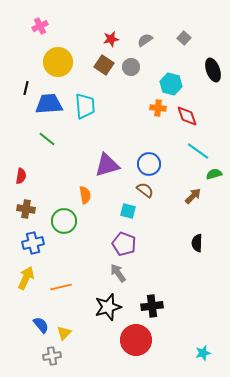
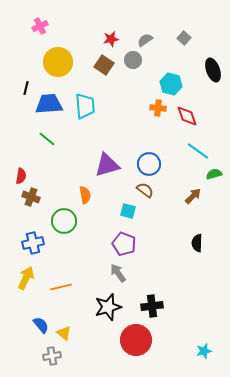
gray circle: moved 2 px right, 7 px up
brown cross: moved 5 px right, 12 px up; rotated 12 degrees clockwise
yellow triangle: rotated 35 degrees counterclockwise
cyan star: moved 1 px right, 2 px up
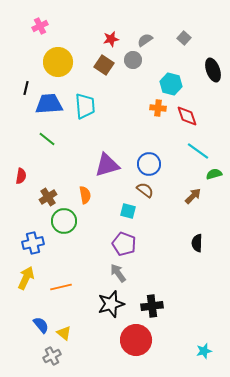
brown cross: moved 17 px right; rotated 36 degrees clockwise
black star: moved 3 px right, 3 px up
gray cross: rotated 18 degrees counterclockwise
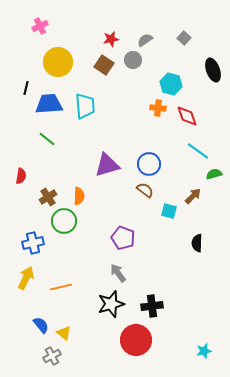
orange semicircle: moved 6 px left, 1 px down; rotated 12 degrees clockwise
cyan square: moved 41 px right
purple pentagon: moved 1 px left, 6 px up
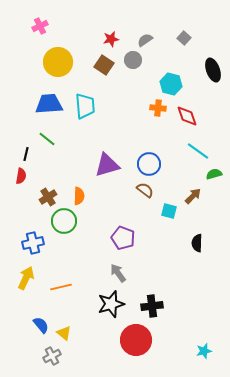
black line: moved 66 px down
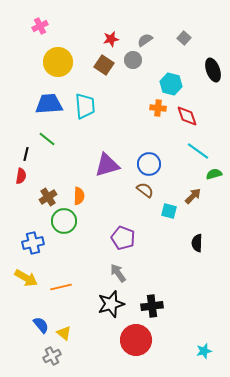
yellow arrow: rotated 95 degrees clockwise
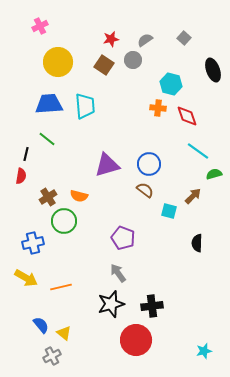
orange semicircle: rotated 102 degrees clockwise
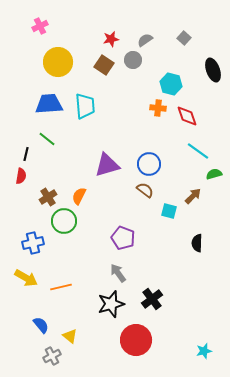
orange semicircle: rotated 102 degrees clockwise
black cross: moved 7 px up; rotated 30 degrees counterclockwise
yellow triangle: moved 6 px right, 3 px down
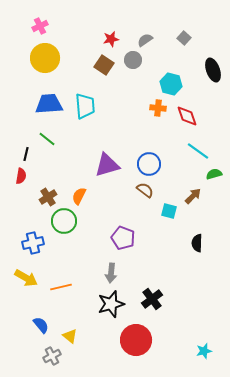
yellow circle: moved 13 px left, 4 px up
gray arrow: moved 7 px left; rotated 138 degrees counterclockwise
